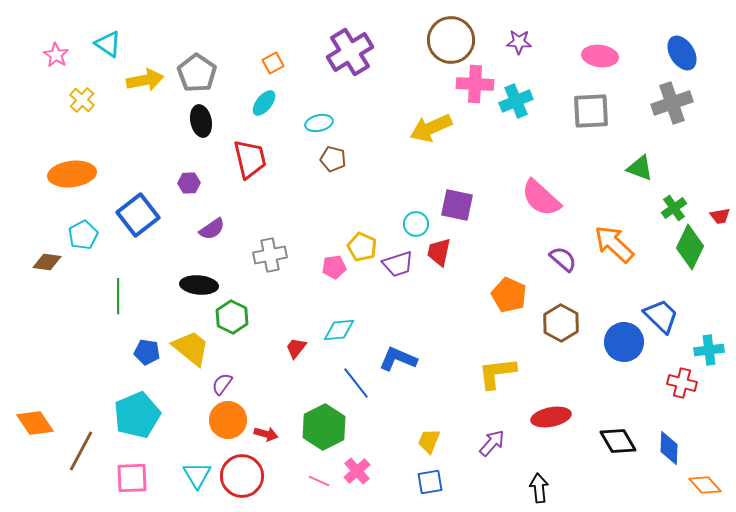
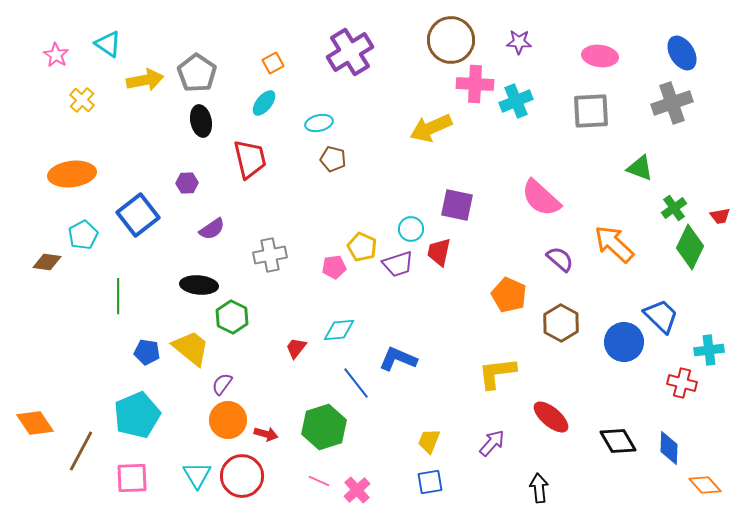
purple hexagon at (189, 183): moved 2 px left
cyan circle at (416, 224): moved 5 px left, 5 px down
purple semicircle at (563, 259): moved 3 px left
red ellipse at (551, 417): rotated 51 degrees clockwise
green hexagon at (324, 427): rotated 9 degrees clockwise
pink cross at (357, 471): moved 19 px down
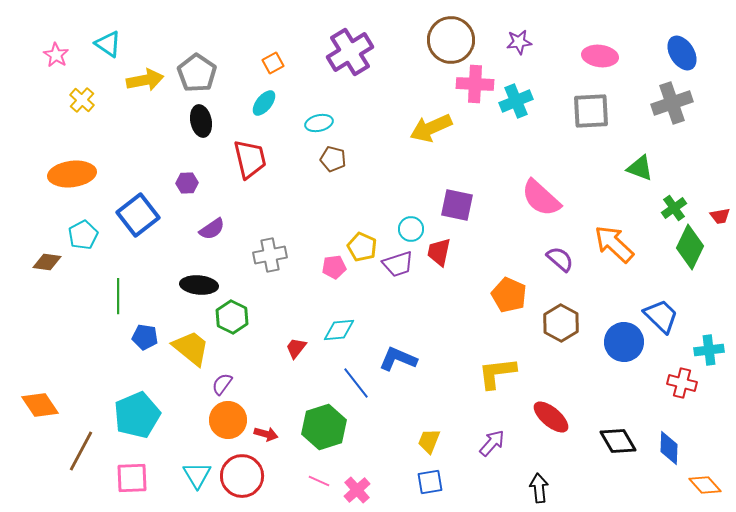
purple star at (519, 42): rotated 10 degrees counterclockwise
blue pentagon at (147, 352): moved 2 px left, 15 px up
orange diamond at (35, 423): moved 5 px right, 18 px up
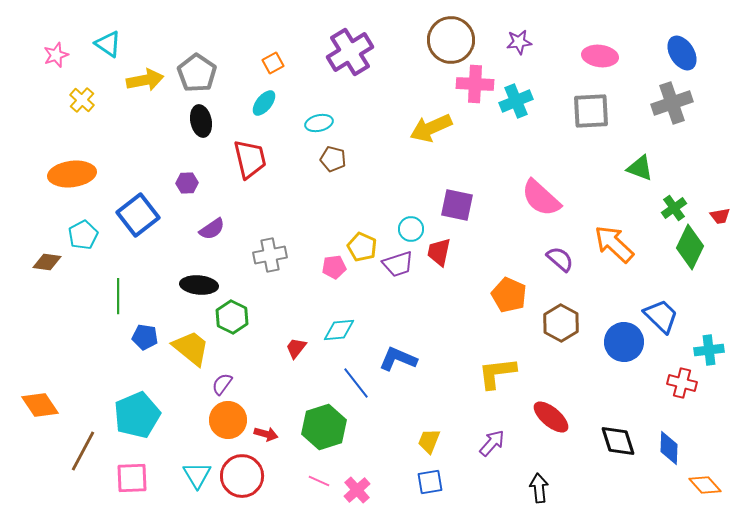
pink star at (56, 55): rotated 20 degrees clockwise
black diamond at (618, 441): rotated 12 degrees clockwise
brown line at (81, 451): moved 2 px right
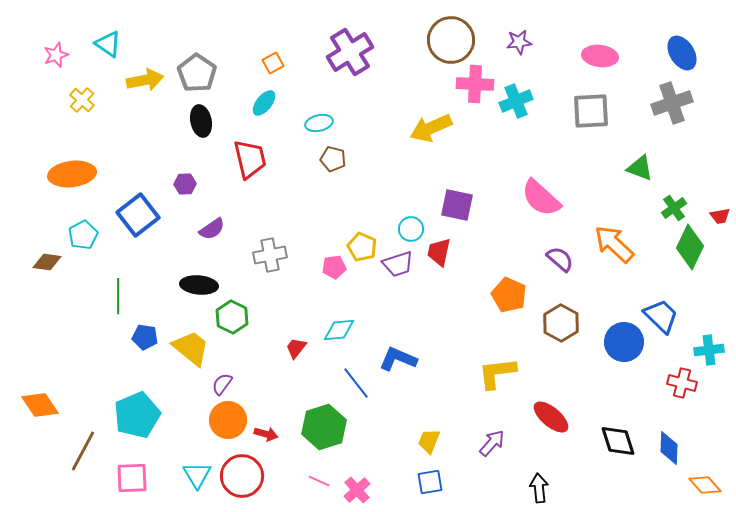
purple hexagon at (187, 183): moved 2 px left, 1 px down
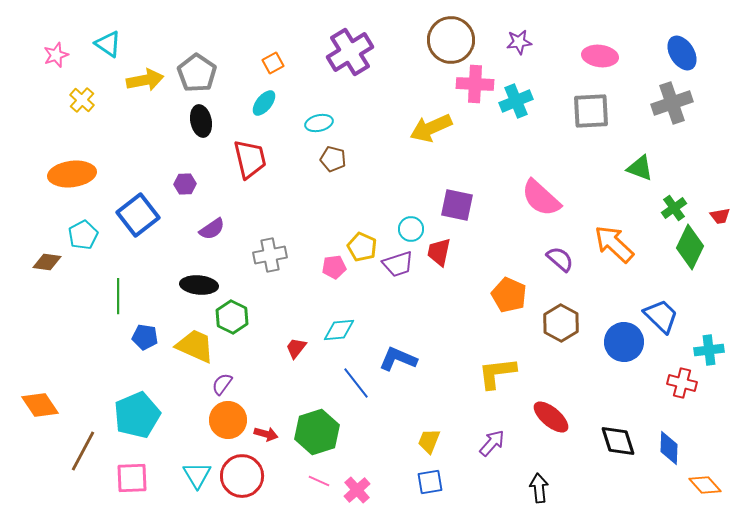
yellow trapezoid at (191, 348): moved 4 px right, 2 px up; rotated 15 degrees counterclockwise
green hexagon at (324, 427): moved 7 px left, 5 px down
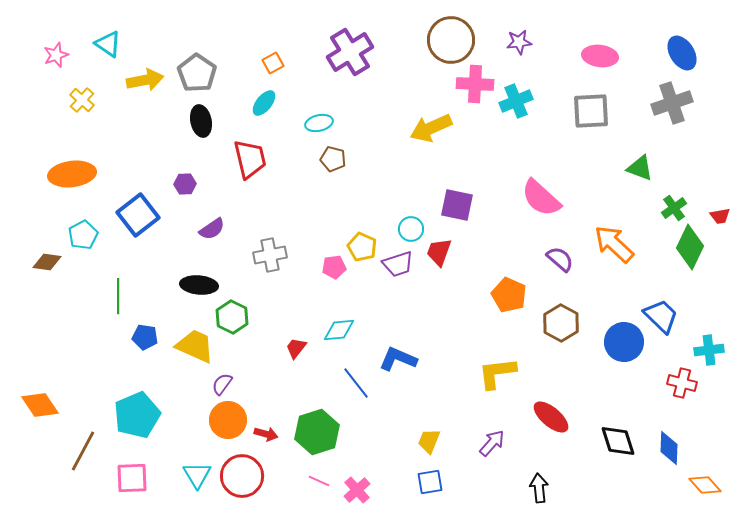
red trapezoid at (439, 252): rotated 8 degrees clockwise
